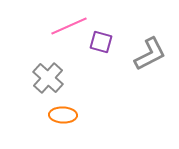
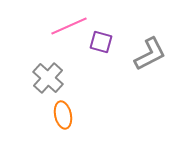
orange ellipse: rotated 76 degrees clockwise
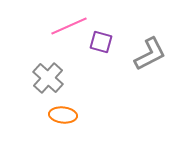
orange ellipse: rotated 72 degrees counterclockwise
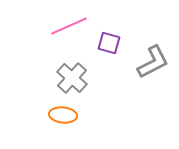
purple square: moved 8 px right, 1 px down
gray L-shape: moved 3 px right, 8 px down
gray cross: moved 24 px right
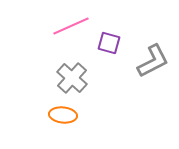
pink line: moved 2 px right
gray L-shape: moved 1 px up
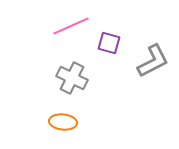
gray cross: rotated 16 degrees counterclockwise
orange ellipse: moved 7 px down
